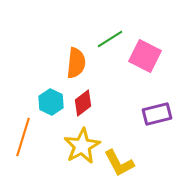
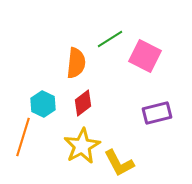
cyan hexagon: moved 8 px left, 2 px down
purple rectangle: moved 1 px up
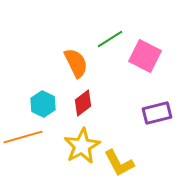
orange semicircle: rotated 32 degrees counterclockwise
orange line: rotated 57 degrees clockwise
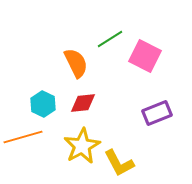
red diamond: rotated 32 degrees clockwise
purple rectangle: rotated 8 degrees counterclockwise
